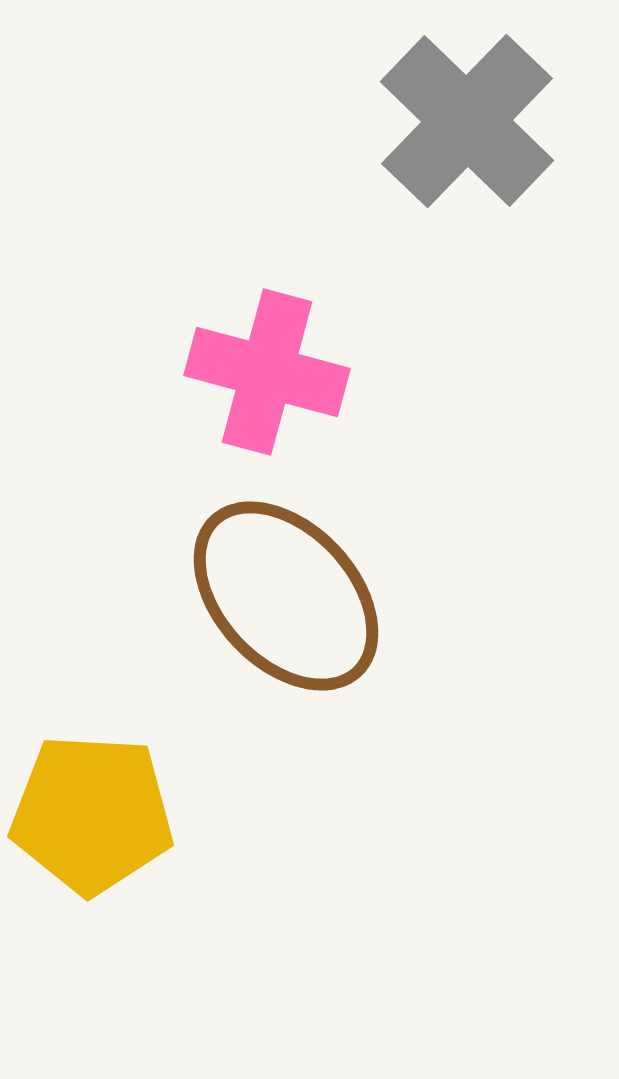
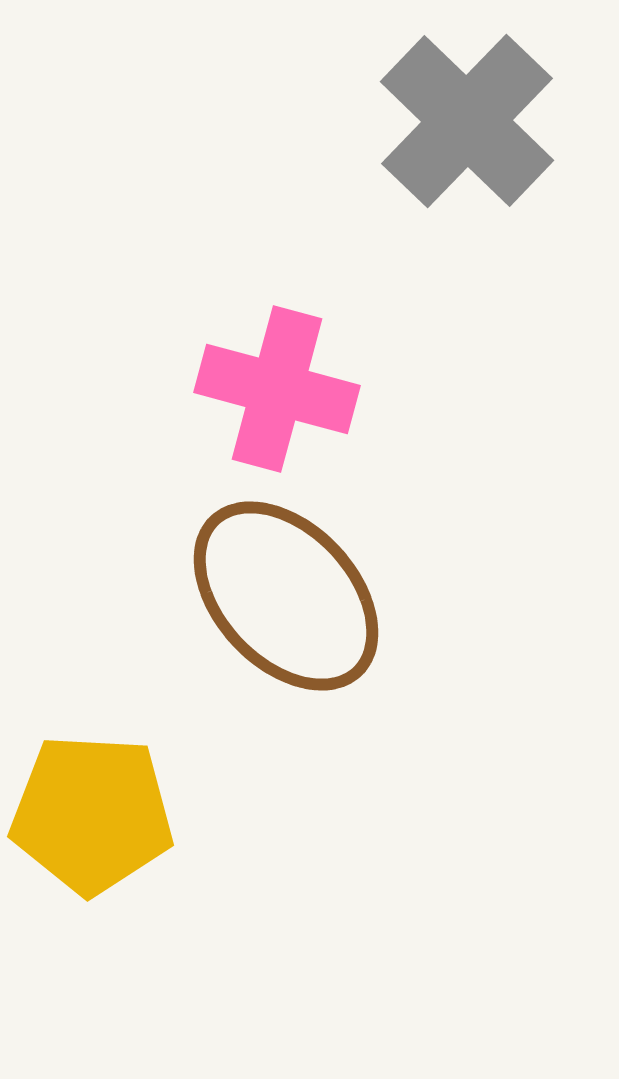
pink cross: moved 10 px right, 17 px down
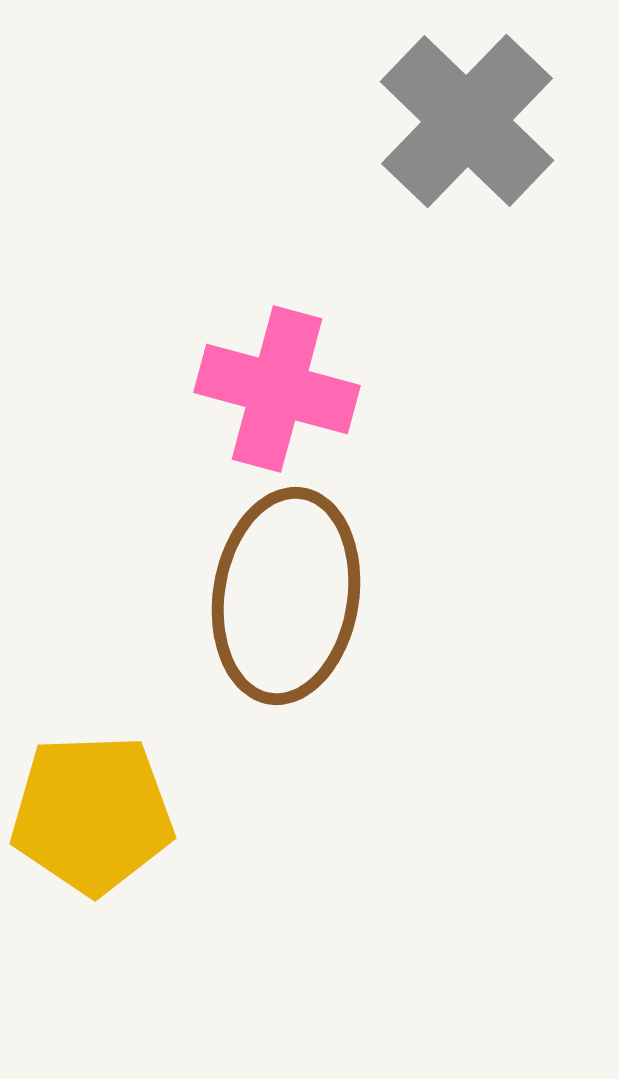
brown ellipse: rotated 52 degrees clockwise
yellow pentagon: rotated 5 degrees counterclockwise
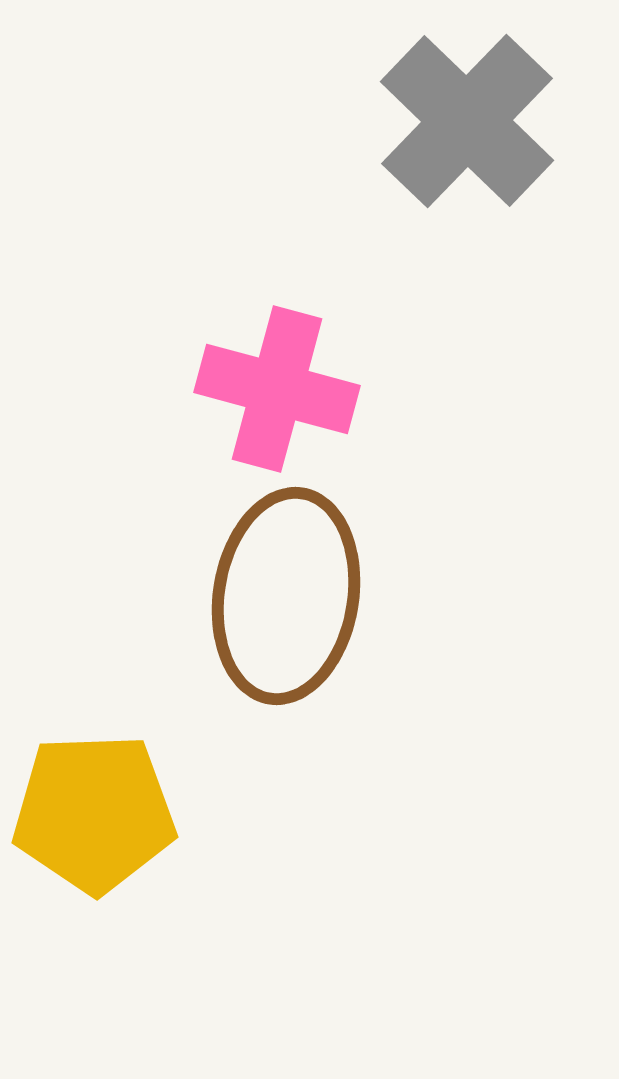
yellow pentagon: moved 2 px right, 1 px up
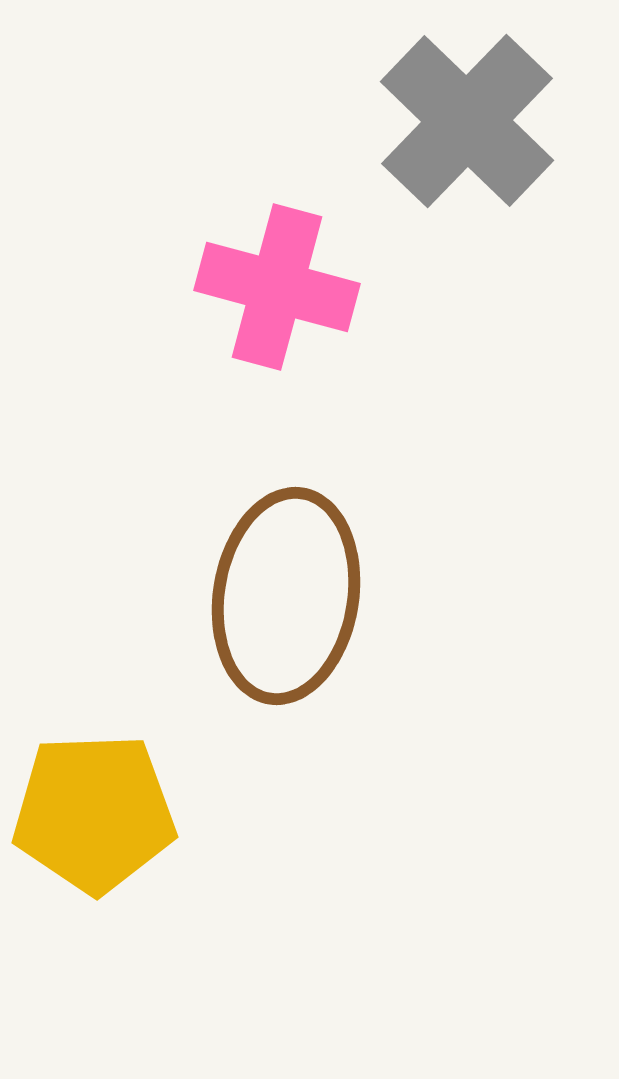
pink cross: moved 102 px up
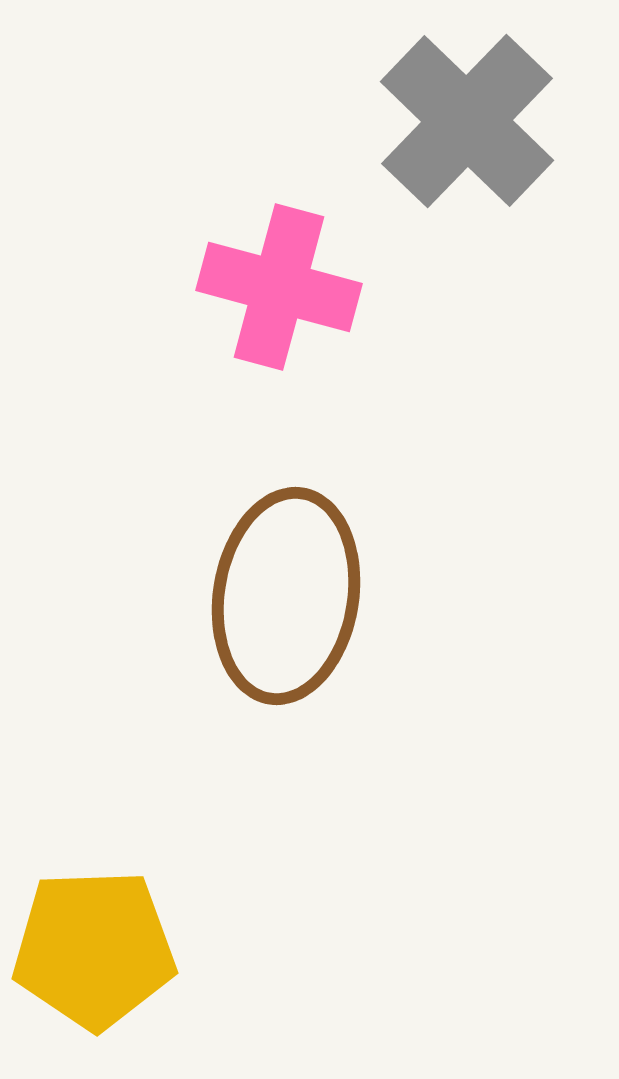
pink cross: moved 2 px right
yellow pentagon: moved 136 px down
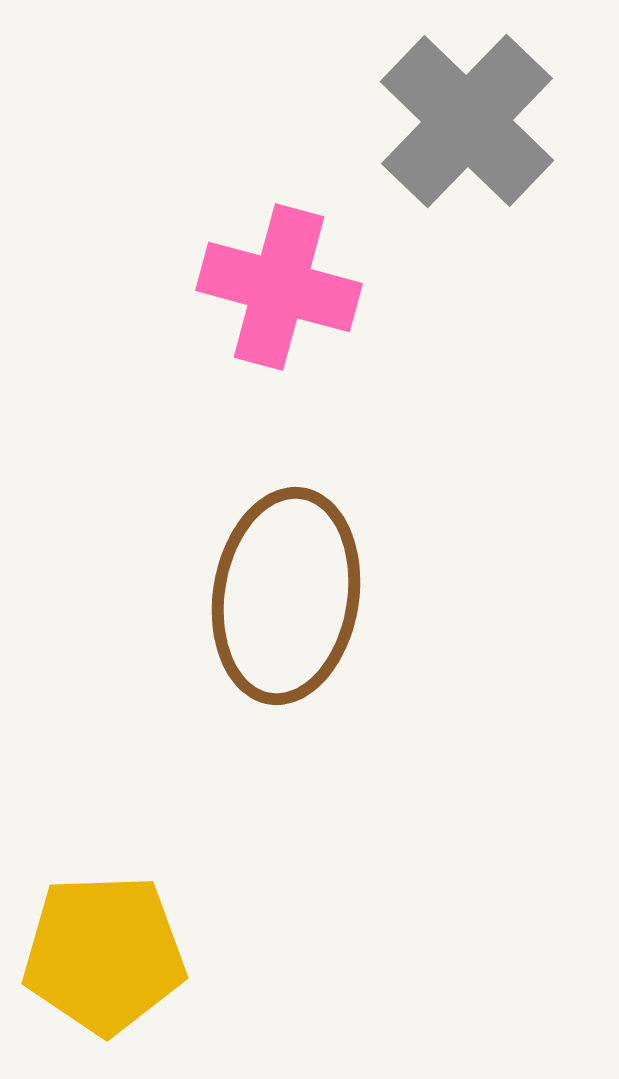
yellow pentagon: moved 10 px right, 5 px down
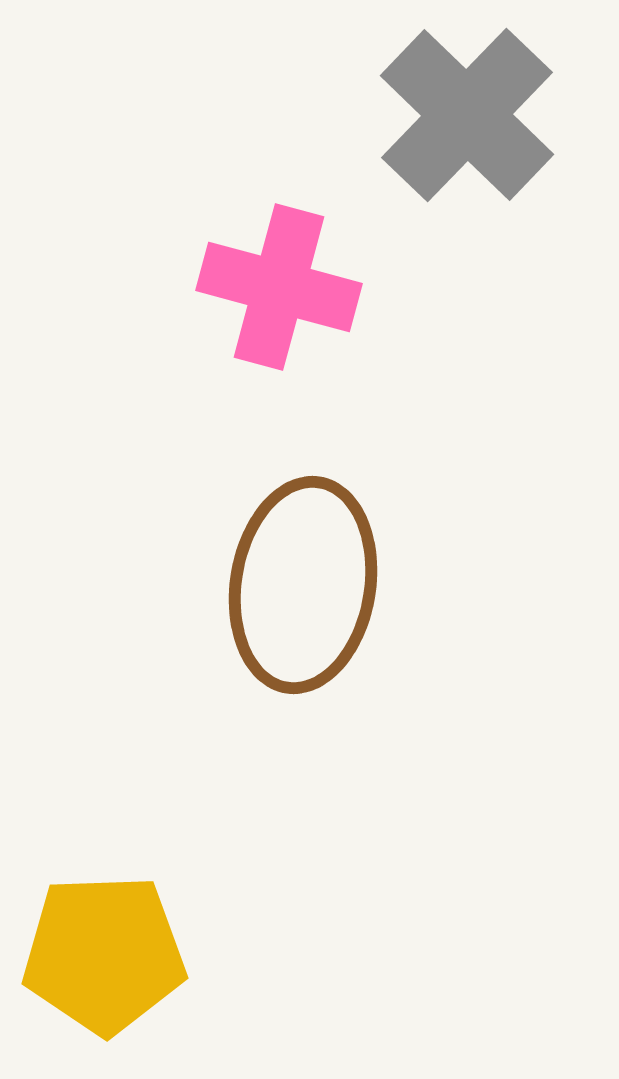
gray cross: moved 6 px up
brown ellipse: moved 17 px right, 11 px up
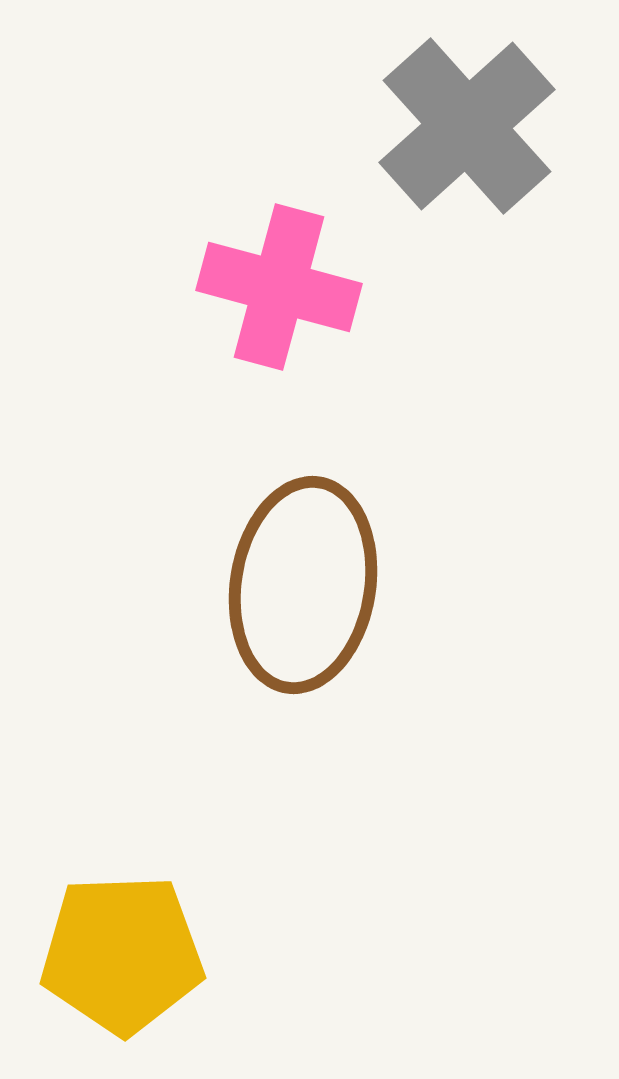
gray cross: moved 11 px down; rotated 4 degrees clockwise
yellow pentagon: moved 18 px right
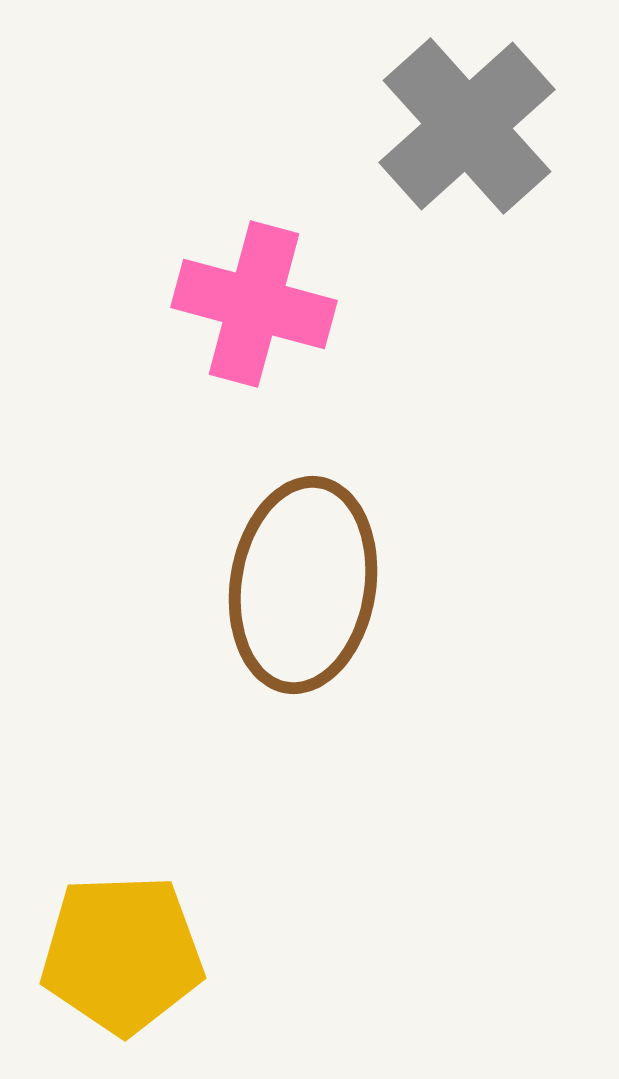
pink cross: moved 25 px left, 17 px down
